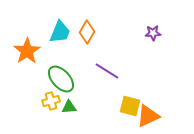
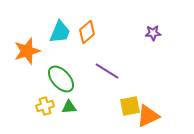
orange diamond: rotated 20 degrees clockwise
orange star: rotated 16 degrees clockwise
yellow cross: moved 6 px left, 5 px down
yellow square: rotated 25 degrees counterclockwise
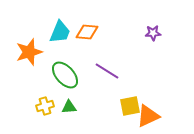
orange diamond: rotated 45 degrees clockwise
orange star: moved 2 px right, 1 px down
green ellipse: moved 4 px right, 4 px up
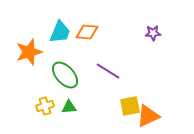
purple line: moved 1 px right
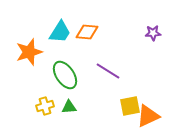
cyan trapezoid: rotated 10 degrees clockwise
green ellipse: rotated 8 degrees clockwise
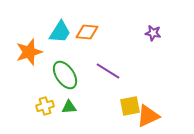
purple star: rotated 14 degrees clockwise
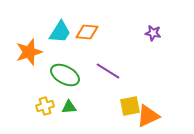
green ellipse: rotated 28 degrees counterclockwise
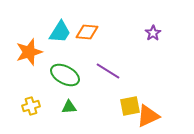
purple star: rotated 28 degrees clockwise
yellow cross: moved 14 px left
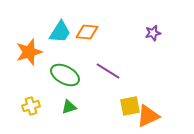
purple star: rotated 21 degrees clockwise
green triangle: rotated 14 degrees counterclockwise
